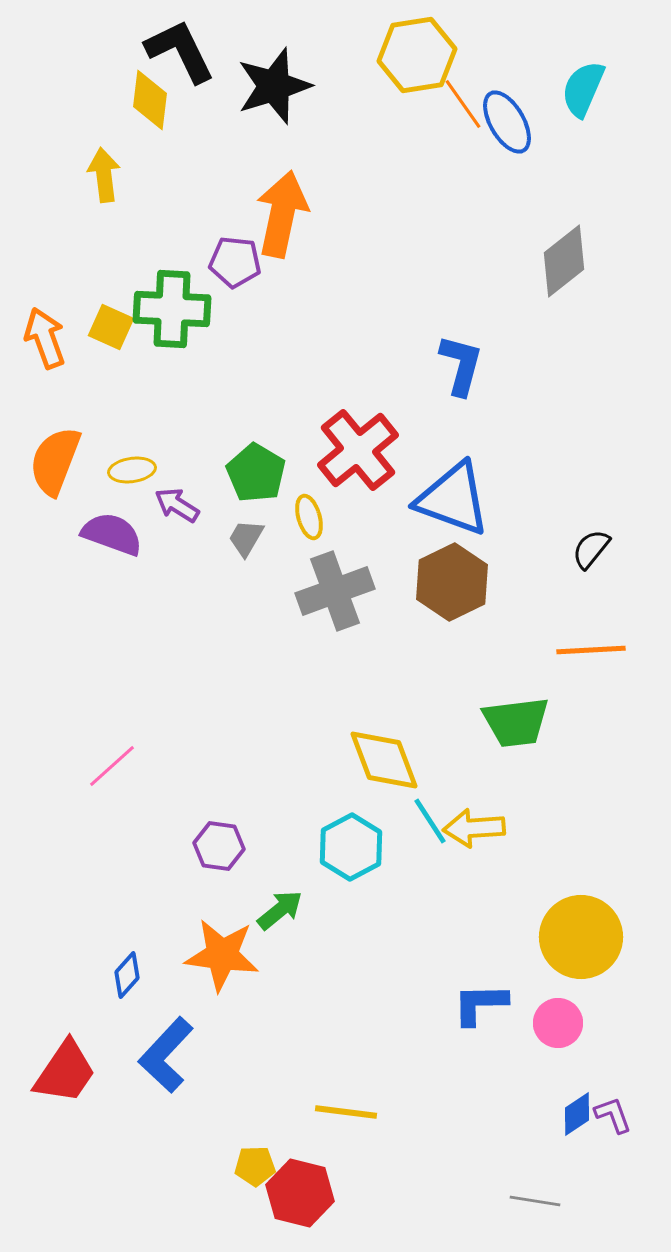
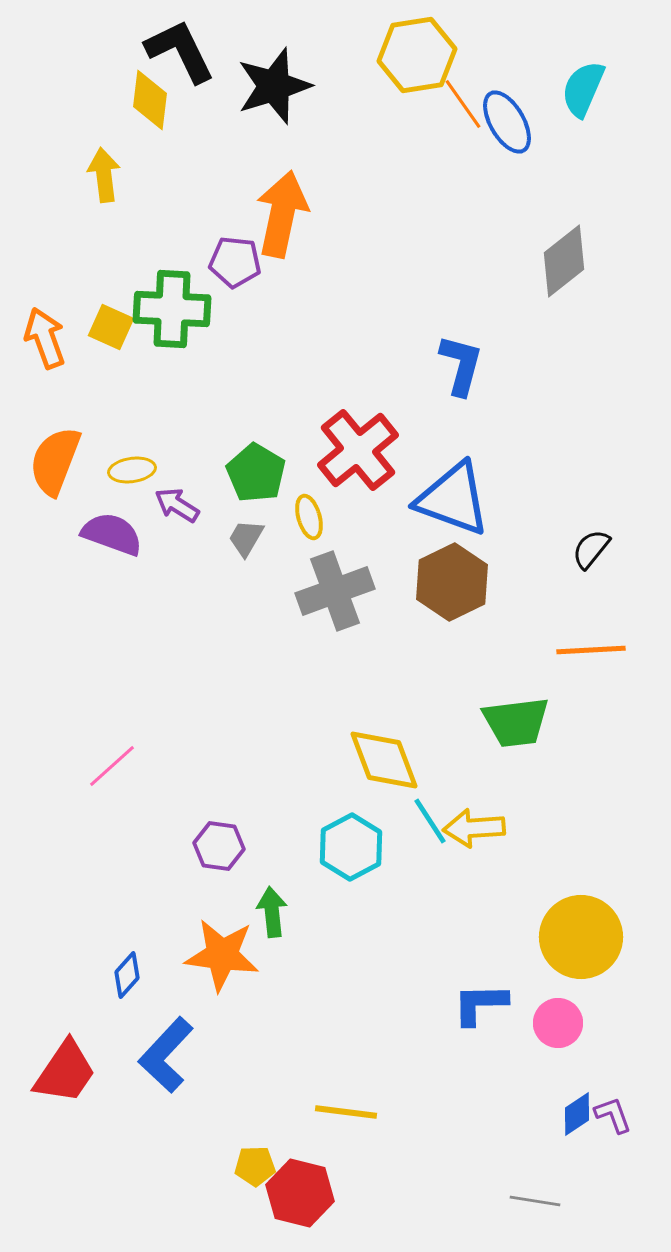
green arrow at (280, 910): moved 8 px left, 2 px down; rotated 57 degrees counterclockwise
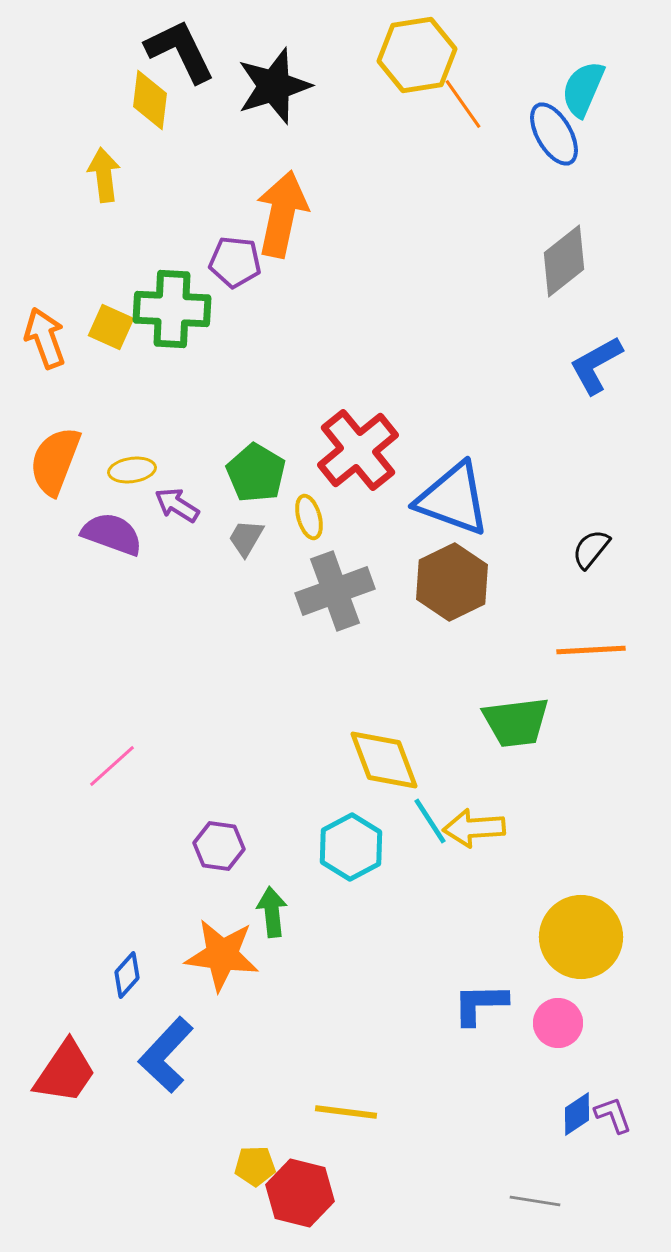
blue ellipse at (507, 122): moved 47 px right, 12 px down
blue L-shape at (461, 365): moved 135 px right; rotated 134 degrees counterclockwise
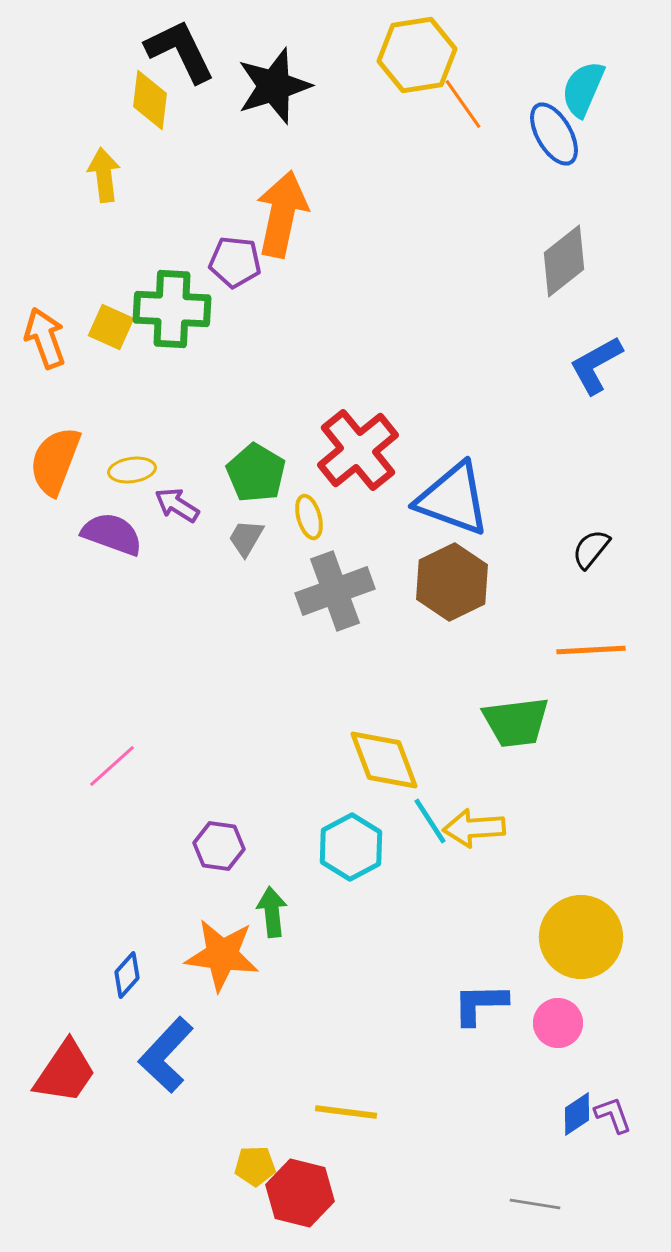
gray line at (535, 1201): moved 3 px down
